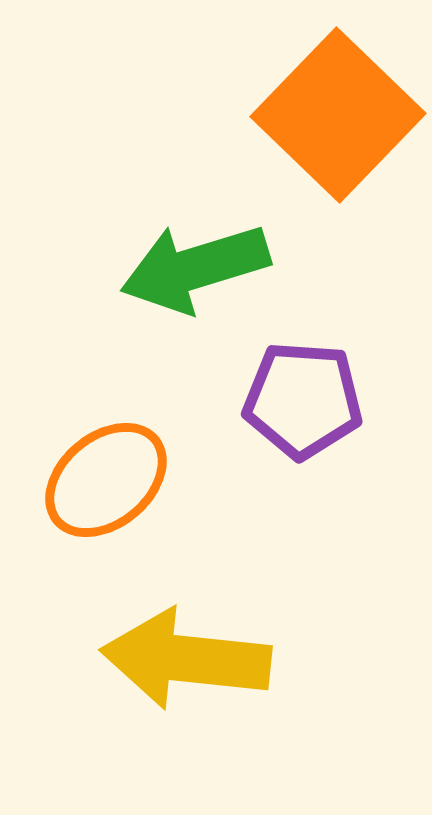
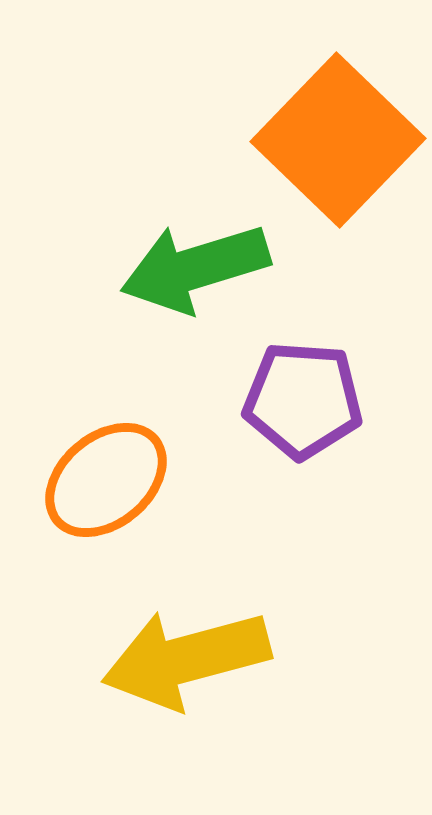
orange square: moved 25 px down
yellow arrow: rotated 21 degrees counterclockwise
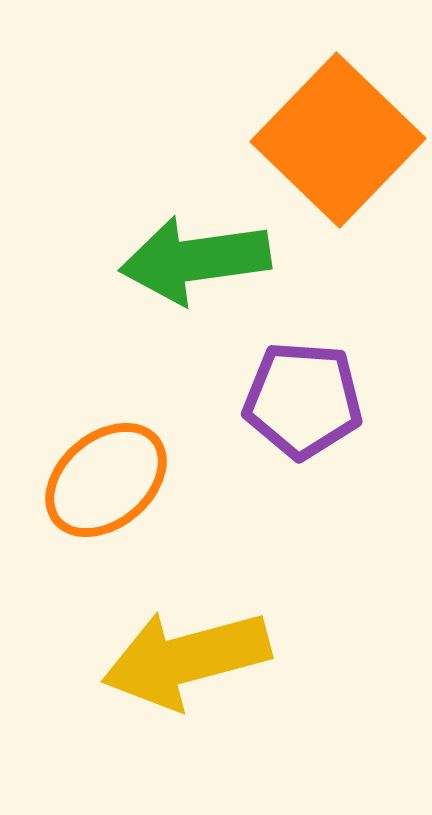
green arrow: moved 8 px up; rotated 9 degrees clockwise
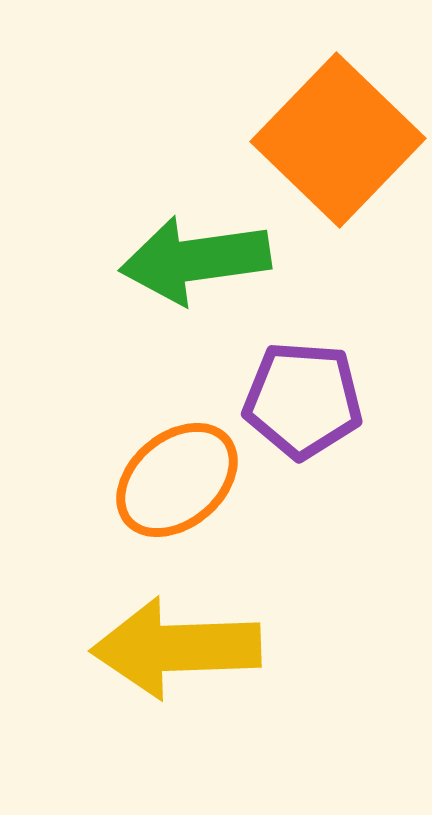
orange ellipse: moved 71 px right
yellow arrow: moved 10 px left, 11 px up; rotated 13 degrees clockwise
